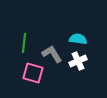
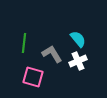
cyan semicircle: rotated 42 degrees clockwise
pink square: moved 4 px down
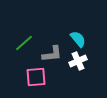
green line: rotated 42 degrees clockwise
gray L-shape: rotated 115 degrees clockwise
pink square: moved 3 px right; rotated 20 degrees counterclockwise
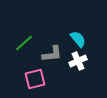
pink square: moved 1 px left, 2 px down; rotated 10 degrees counterclockwise
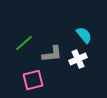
cyan semicircle: moved 6 px right, 4 px up
white cross: moved 2 px up
pink square: moved 2 px left, 1 px down
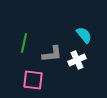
green line: rotated 36 degrees counterclockwise
white cross: moved 1 px left, 1 px down
pink square: rotated 20 degrees clockwise
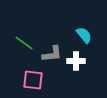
green line: rotated 66 degrees counterclockwise
white cross: moved 1 px left, 1 px down; rotated 24 degrees clockwise
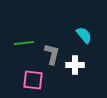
green line: rotated 42 degrees counterclockwise
gray L-shape: rotated 70 degrees counterclockwise
white cross: moved 1 px left, 4 px down
